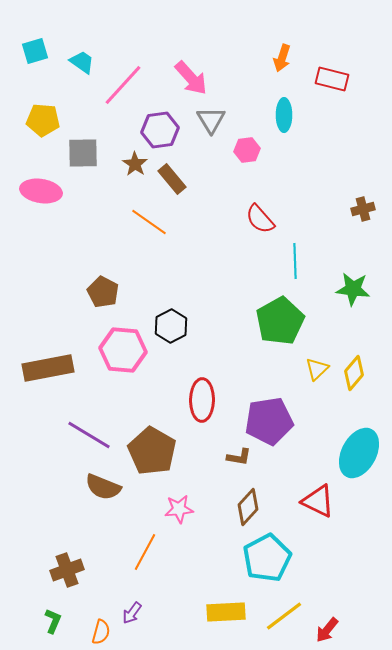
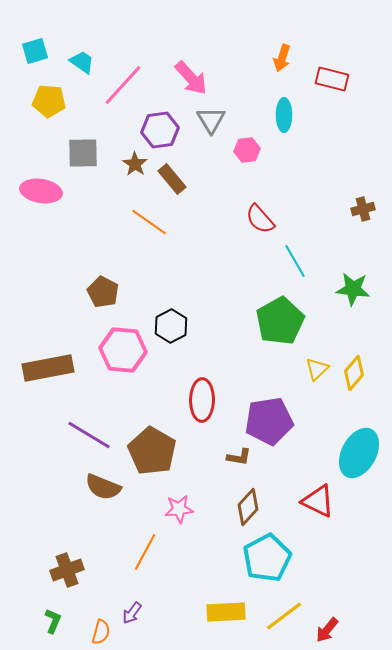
yellow pentagon at (43, 120): moved 6 px right, 19 px up
cyan line at (295, 261): rotated 28 degrees counterclockwise
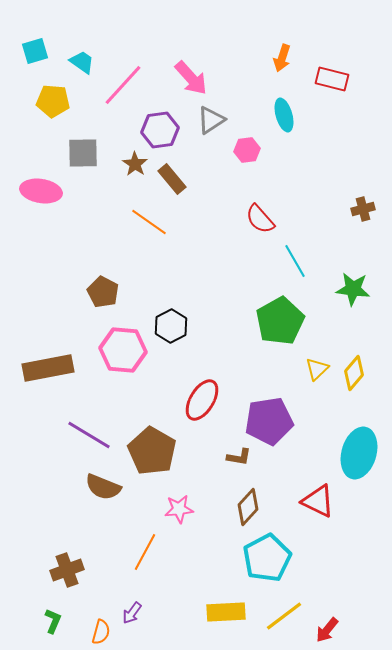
yellow pentagon at (49, 101): moved 4 px right
cyan ellipse at (284, 115): rotated 16 degrees counterclockwise
gray triangle at (211, 120): rotated 28 degrees clockwise
red ellipse at (202, 400): rotated 30 degrees clockwise
cyan ellipse at (359, 453): rotated 12 degrees counterclockwise
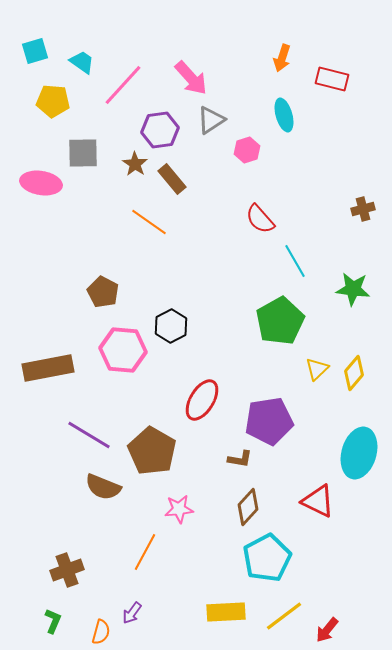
pink hexagon at (247, 150): rotated 10 degrees counterclockwise
pink ellipse at (41, 191): moved 8 px up
brown L-shape at (239, 457): moved 1 px right, 2 px down
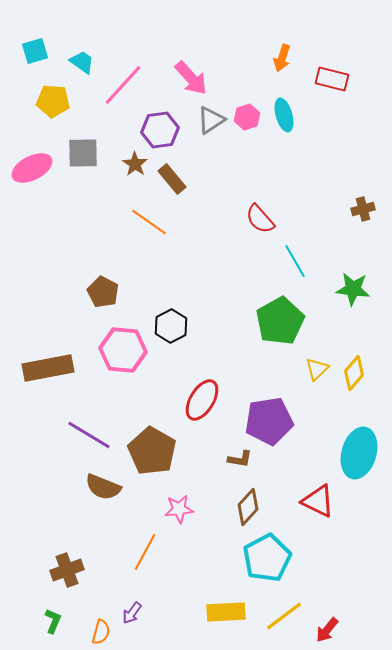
pink hexagon at (247, 150): moved 33 px up
pink ellipse at (41, 183): moved 9 px left, 15 px up; rotated 36 degrees counterclockwise
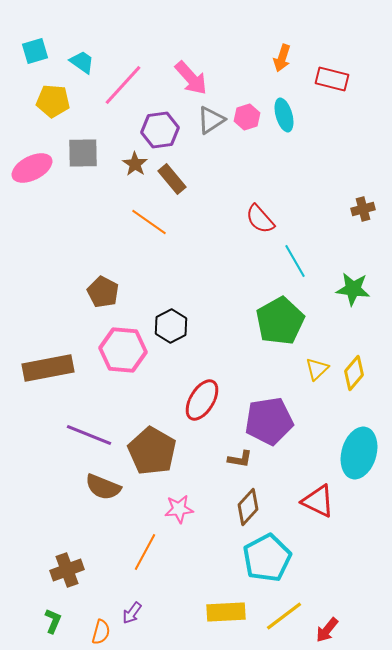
purple line at (89, 435): rotated 9 degrees counterclockwise
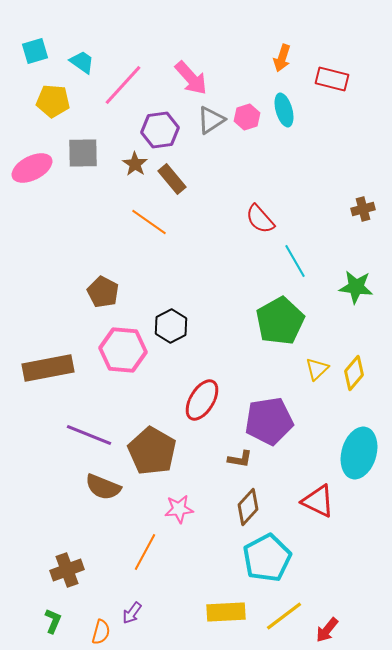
cyan ellipse at (284, 115): moved 5 px up
green star at (353, 289): moved 3 px right, 2 px up
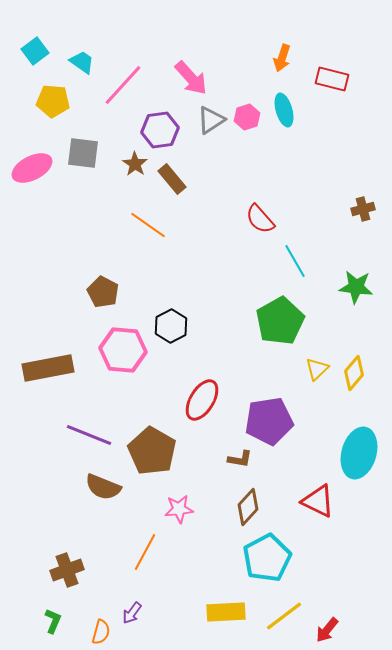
cyan square at (35, 51): rotated 20 degrees counterclockwise
gray square at (83, 153): rotated 8 degrees clockwise
orange line at (149, 222): moved 1 px left, 3 px down
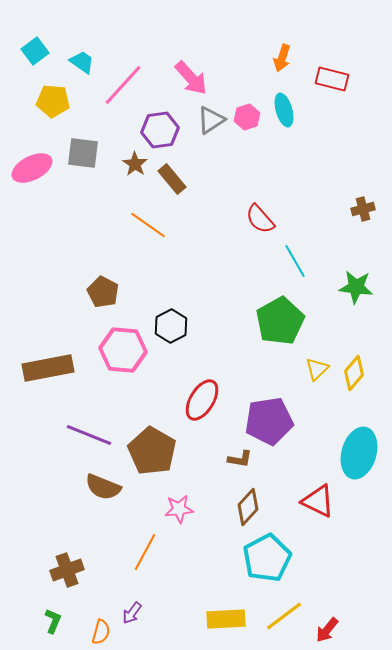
yellow rectangle at (226, 612): moved 7 px down
